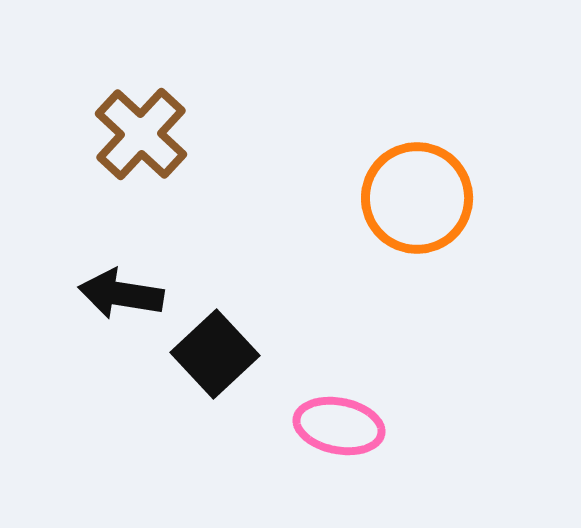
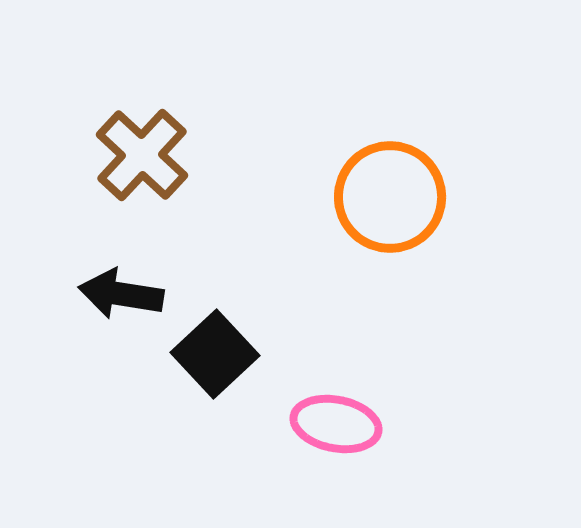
brown cross: moved 1 px right, 21 px down
orange circle: moved 27 px left, 1 px up
pink ellipse: moved 3 px left, 2 px up
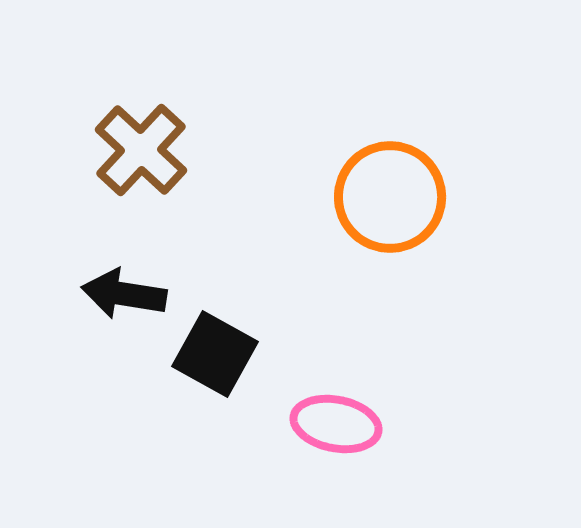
brown cross: moved 1 px left, 5 px up
black arrow: moved 3 px right
black square: rotated 18 degrees counterclockwise
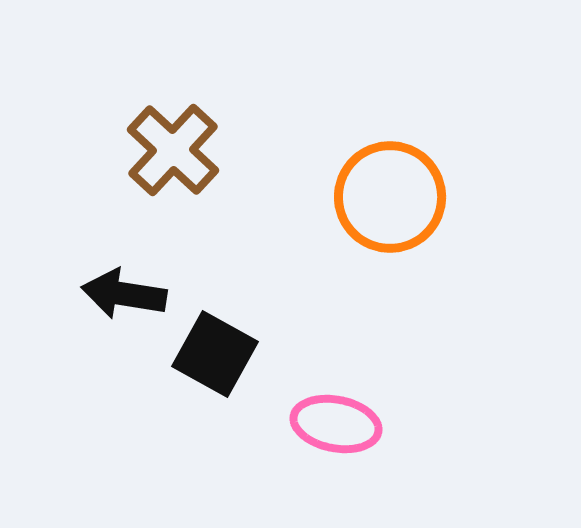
brown cross: moved 32 px right
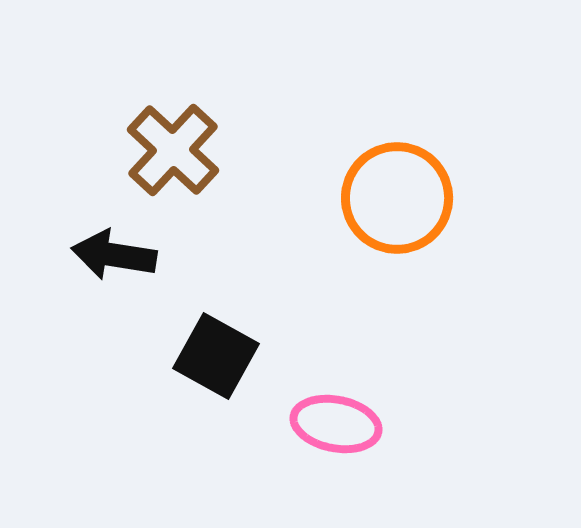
orange circle: moved 7 px right, 1 px down
black arrow: moved 10 px left, 39 px up
black square: moved 1 px right, 2 px down
